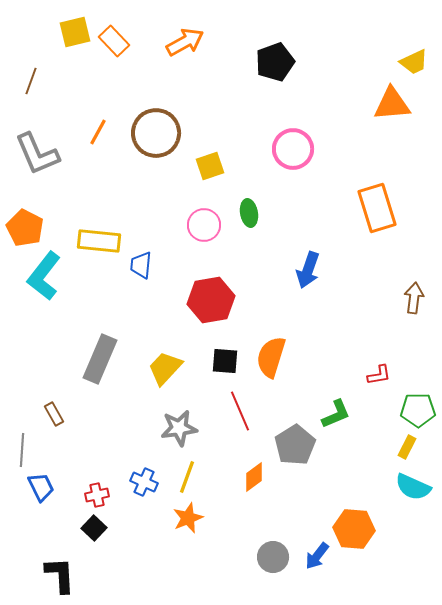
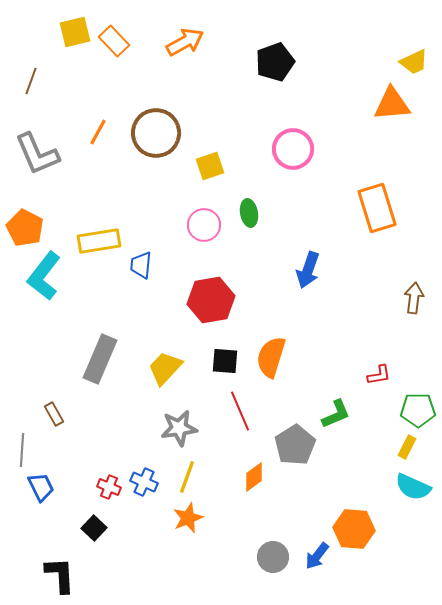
yellow rectangle at (99, 241): rotated 15 degrees counterclockwise
red cross at (97, 495): moved 12 px right, 8 px up; rotated 35 degrees clockwise
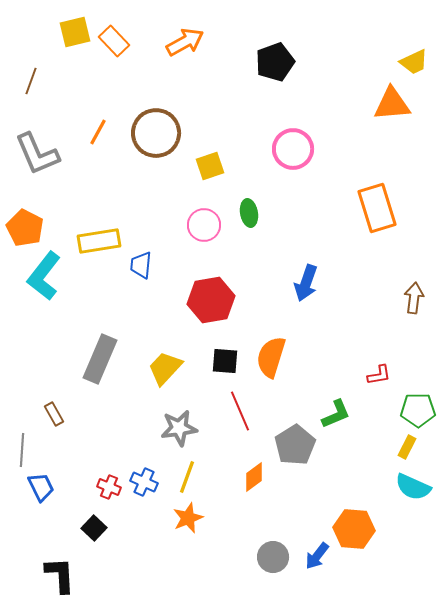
blue arrow at (308, 270): moved 2 px left, 13 px down
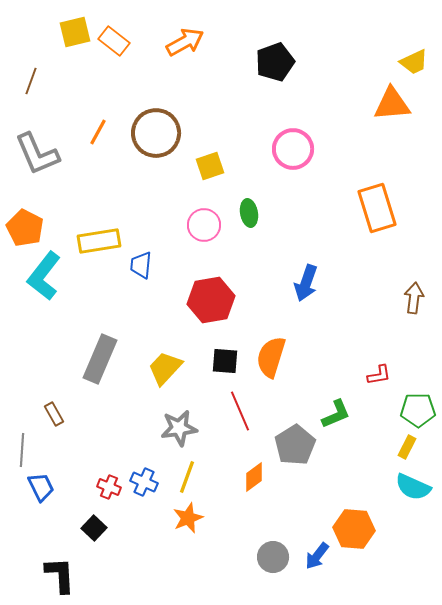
orange rectangle at (114, 41): rotated 8 degrees counterclockwise
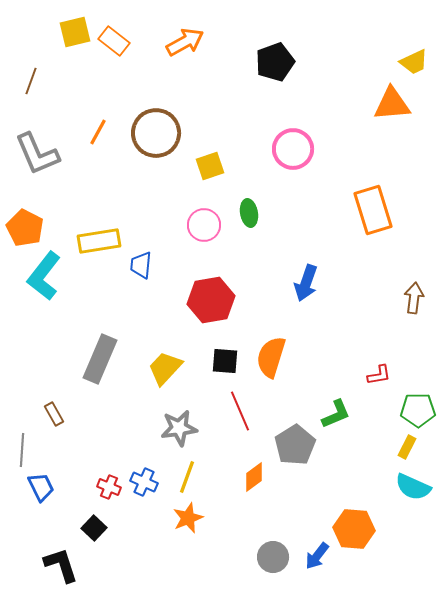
orange rectangle at (377, 208): moved 4 px left, 2 px down
black L-shape at (60, 575): moved 1 px right, 10 px up; rotated 15 degrees counterclockwise
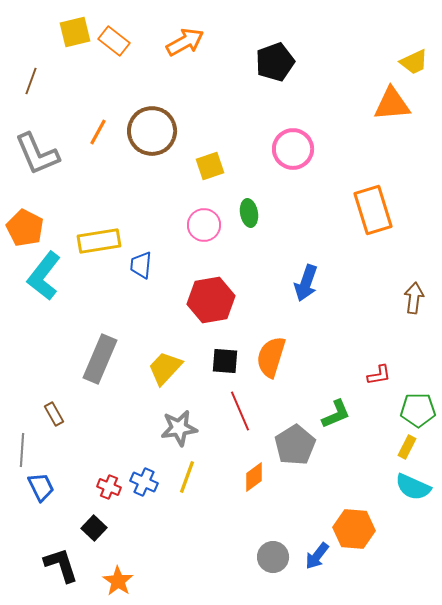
brown circle at (156, 133): moved 4 px left, 2 px up
orange star at (188, 518): moved 70 px left, 63 px down; rotated 16 degrees counterclockwise
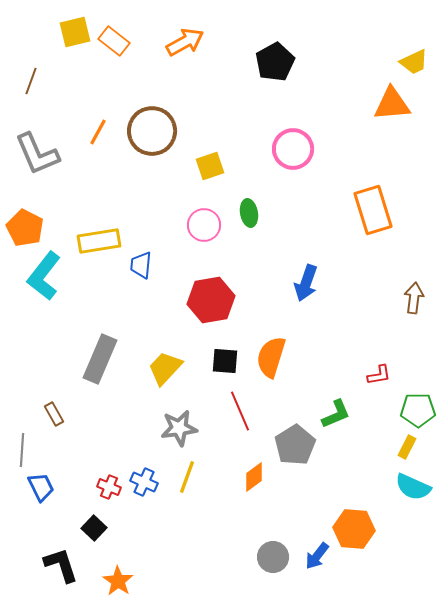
black pentagon at (275, 62): rotated 9 degrees counterclockwise
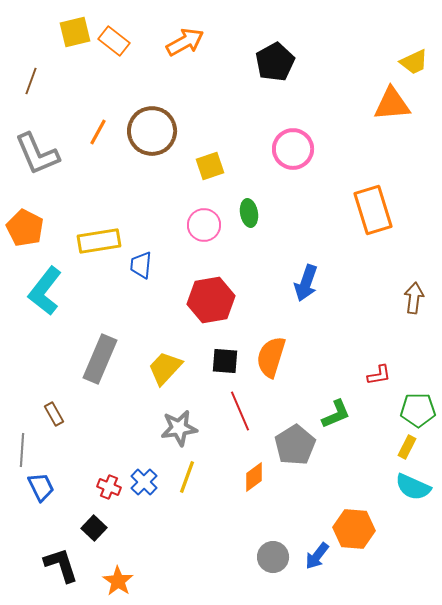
cyan L-shape at (44, 276): moved 1 px right, 15 px down
blue cross at (144, 482): rotated 20 degrees clockwise
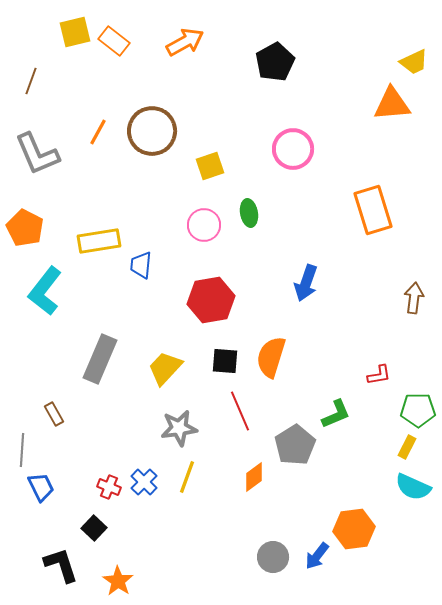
orange hexagon at (354, 529): rotated 12 degrees counterclockwise
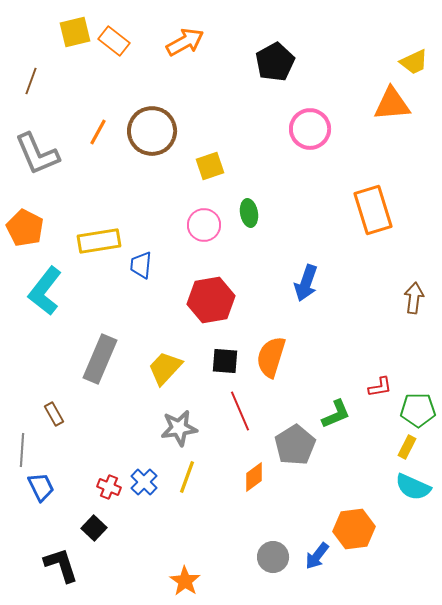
pink circle at (293, 149): moved 17 px right, 20 px up
red L-shape at (379, 375): moved 1 px right, 12 px down
orange star at (118, 581): moved 67 px right
